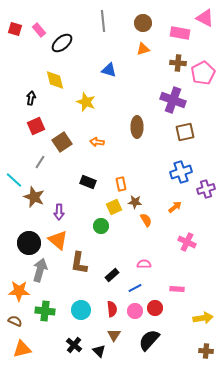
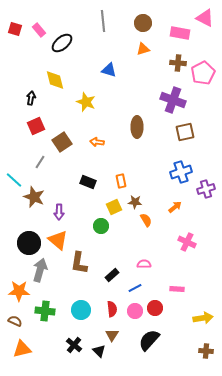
orange rectangle at (121, 184): moved 3 px up
brown triangle at (114, 335): moved 2 px left
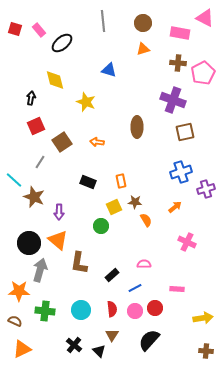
orange triangle at (22, 349): rotated 12 degrees counterclockwise
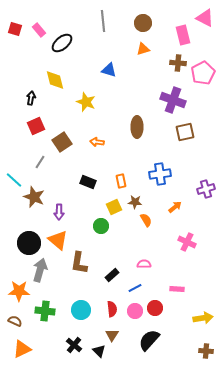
pink rectangle at (180, 33): moved 3 px right, 2 px down; rotated 66 degrees clockwise
blue cross at (181, 172): moved 21 px left, 2 px down; rotated 10 degrees clockwise
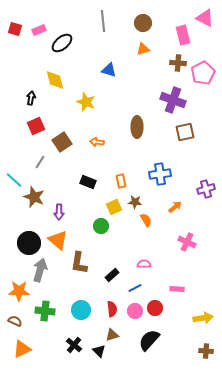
pink rectangle at (39, 30): rotated 72 degrees counterclockwise
brown triangle at (112, 335): rotated 40 degrees clockwise
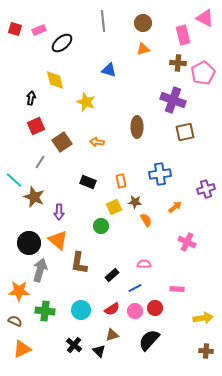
red semicircle at (112, 309): rotated 63 degrees clockwise
